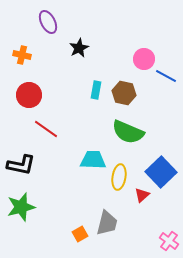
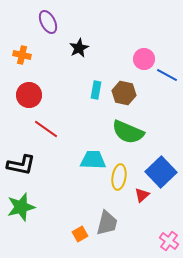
blue line: moved 1 px right, 1 px up
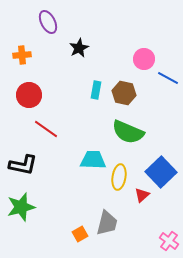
orange cross: rotated 18 degrees counterclockwise
blue line: moved 1 px right, 3 px down
black L-shape: moved 2 px right
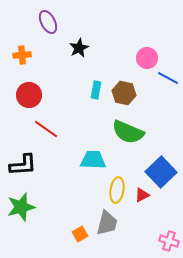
pink circle: moved 3 px right, 1 px up
black L-shape: rotated 16 degrees counterclockwise
yellow ellipse: moved 2 px left, 13 px down
red triangle: rotated 14 degrees clockwise
pink cross: rotated 18 degrees counterclockwise
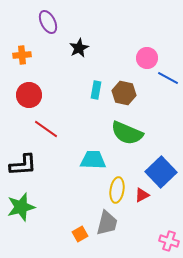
green semicircle: moved 1 px left, 1 px down
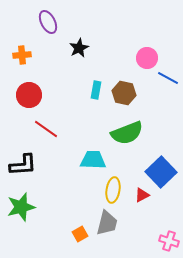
green semicircle: rotated 44 degrees counterclockwise
yellow ellipse: moved 4 px left
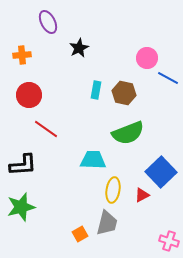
green semicircle: moved 1 px right
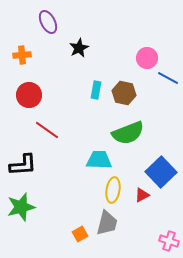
red line: moved 1 px right, 1 px down
cyan trapezoid: moved 6 px right
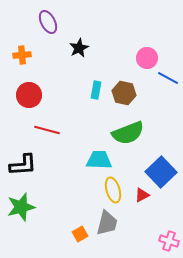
red line: rotated 20 degrees counterclockwise
yellow ellipse: rotated 25 degrees counterclockwise
